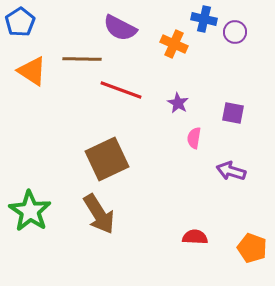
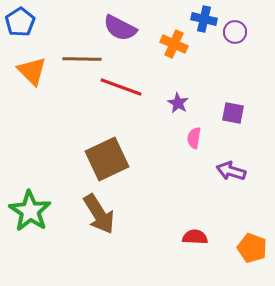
orange triangle: rotated 12 degrees clockwise
red line: moved 3 px up
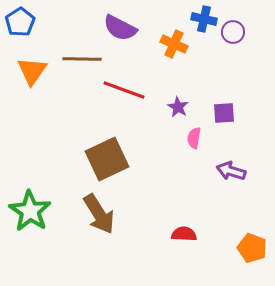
purple circle: moved 2 px left
orange triangle: rotated 20 degrees clockwise
red line: moved 3 px right, 3 px down
purple star: moved 4 px down
purple square: moved 9 px left; rotated 15 degrees counterclockwise
red semicircle: moved 11 px left, 3 px up
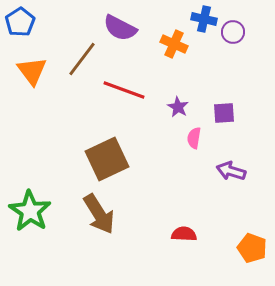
brown line: rotated 54 degrees counterclockwise
orange triangle: rotated 12 degrees counterclockwise
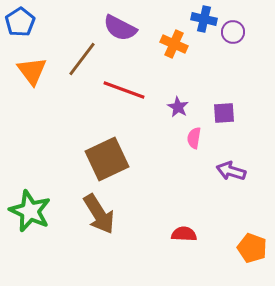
green star: rotated 9 degrees counterclockwise
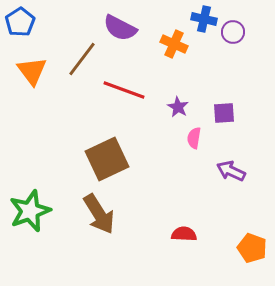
purple arrow: rotated 8 degrees clockwise
green star: rotated 27 degrees clockwise
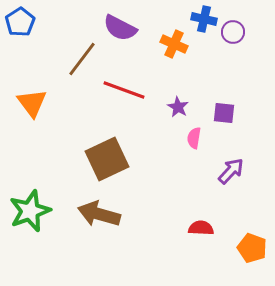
orange triangle: moved 32 px down
purple square: rotated 10 degrees clockwise
purple arrow: rotated 108 degrees clockwise
brown arrow: rotated 138 degrees clockwise
red semicircle: moved 17 px right, 6 px up
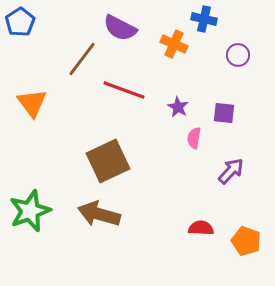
purple circle: moved 5 px right, 23 px down
brown square: moved 1 px right, 2 px down
orange pentagon: moved 6 px left, 7 px up
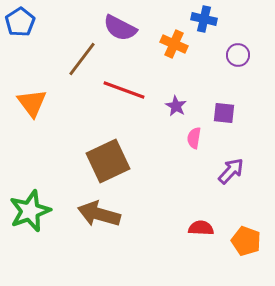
purple star: moved 2 px left, 1 px up
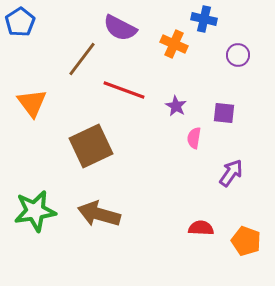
brown square: moved 17 px left, 15 px up
purple arrow: moved 2 px down; rotated 8 degrees counterclockwise
green star: moved 5 px right; rotated 12 degrees clockwise
